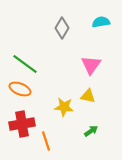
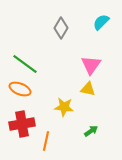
cyan semicircle: rotated 36 degrees counterclockwise
gray diamond: moved 1 px left
yellow triangle: moved 7 px up
orange line: rotated 30 degrees clockwise
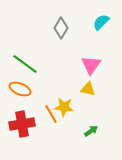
orange line: moved 5 px right, 27 px up; rotated 42 degrees counterclockwise
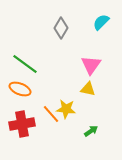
yellow star: moved 2 px right, 2 px down
orange line: rotated 12 degrees counterclockwise
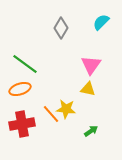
orange ellipse: rotated 40 degrees counterclockwise
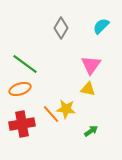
cyan semicircle: moved 4 px down
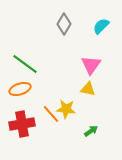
gray diamond: moved 3 px right, 4 px up
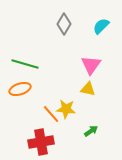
green line: rotated 20 degrees counterclockwise
red cross: moved 19 px right, 18 px down
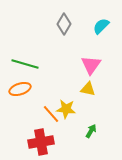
green arrow: rotated 24 degrees counterclockwise
